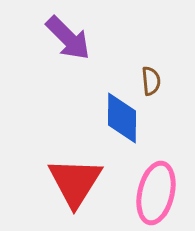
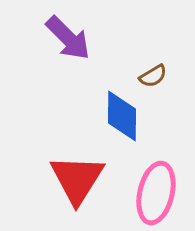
brown semicircle: moved 2 px right, 5 px up; rotated 64 degrees clockwise
blue diamond: moved 2 px up
red triangle: moved 2 px right, 3 px up
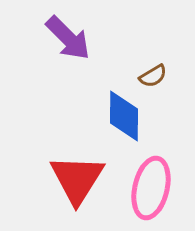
blue diamond: moved 2 px right
pink ellipse: moved 5 px left, 5 px up
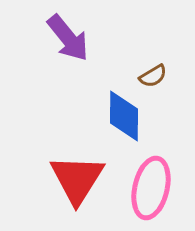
purple arrow: rotated 6 degrees clockwise
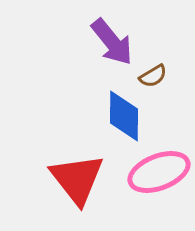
purple arrow: moved 44 px right, 4 px down
red triangle: rotated 10 degrees counterclockwise
pink ellipse: moved 8 px right, 16 px up; rotated 56 degrees clockwise
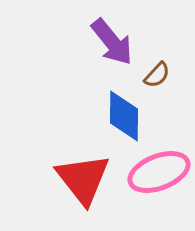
brown semicircle: moved 4 px right, 1 px up; rotated 16 degrees counterclockwise
red triangle: moved 6 px right
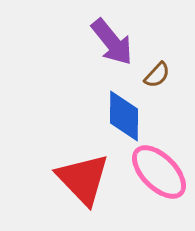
pink ellipse: rotated 66 degrees clockwise
red triangle: rotated 6 degrees counterclockwise
